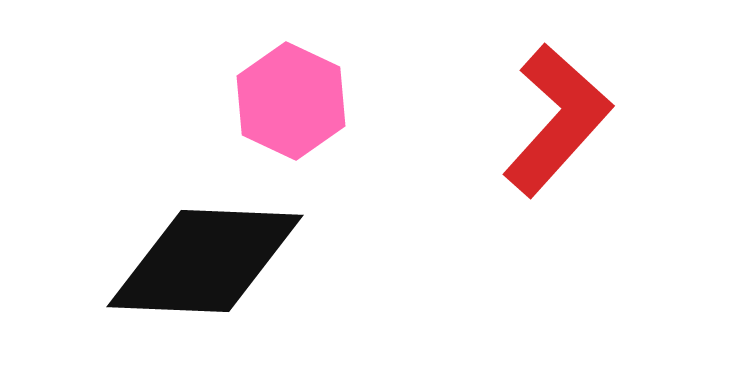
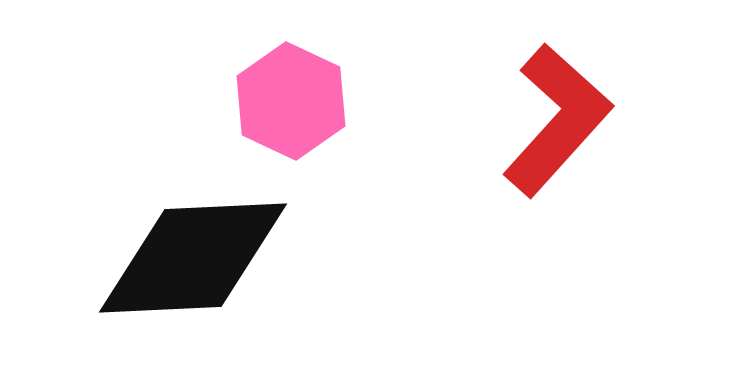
black diamond: moved 12 px left, 3 px up; rotated 5 degrees counterclockwise
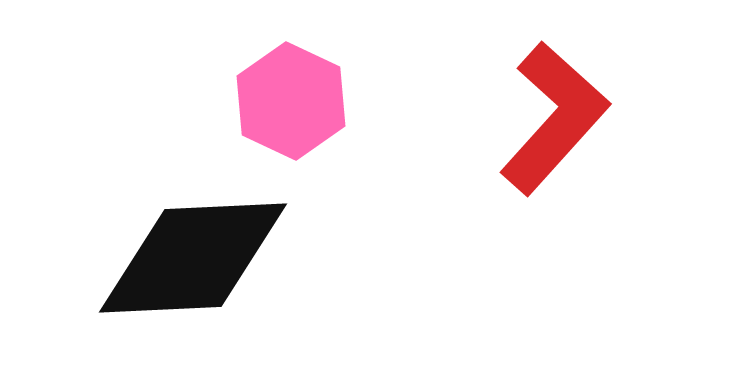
red L-shape: moved 3 px left, 2 px up
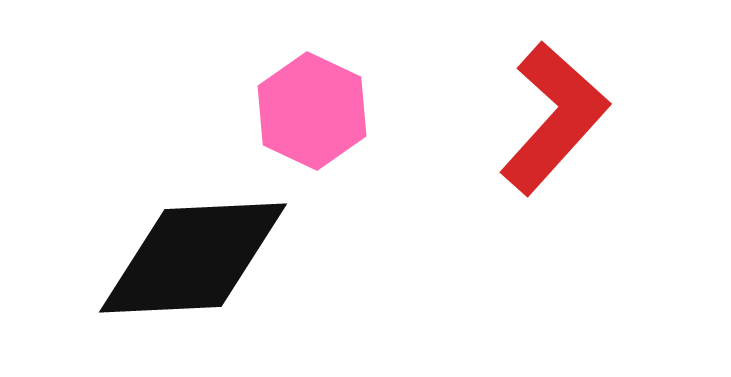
pink hexagon: moved 21 px right, 10 px down
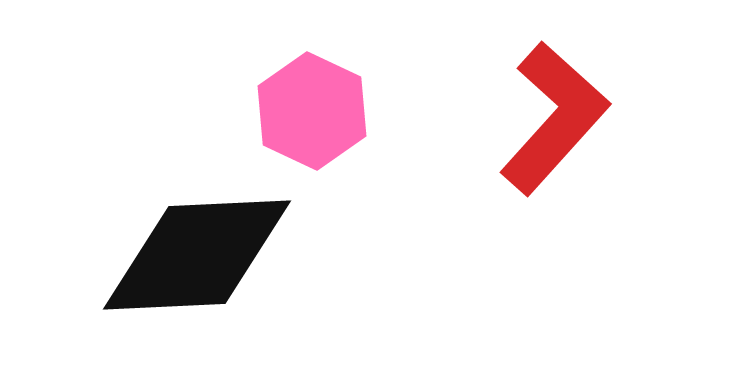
black diamond: moved 4 px right, 3 px up
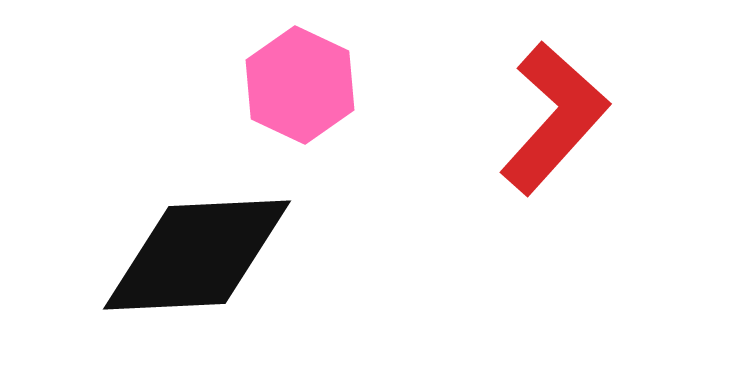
pink hexagon: moved 12 px left, 26 px up
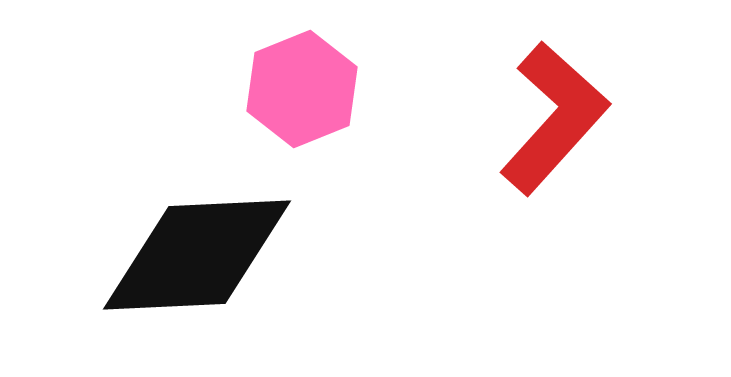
pink hexagon: moved 2 px right, 4 px down; rotated 13 degrees clockwise
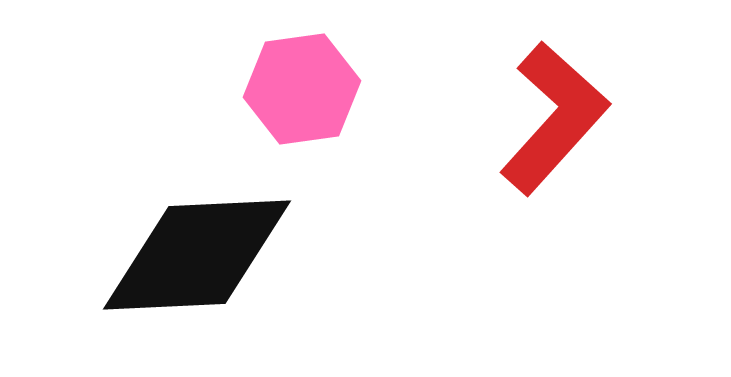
pink hexagon: rotated 14 degrees clockwise
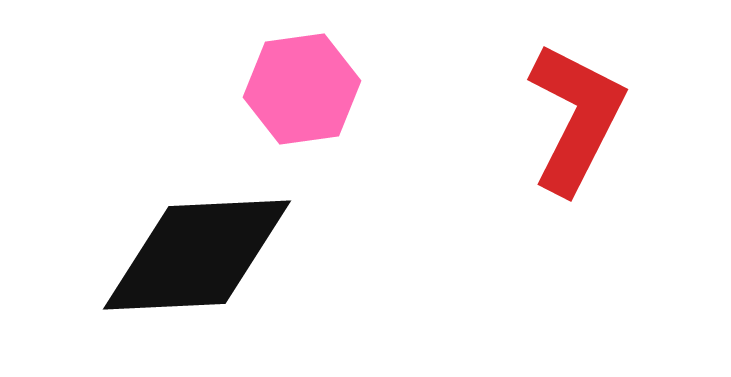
red L-shape: moved 22 px right; rotated 15 degrees counterclockwise
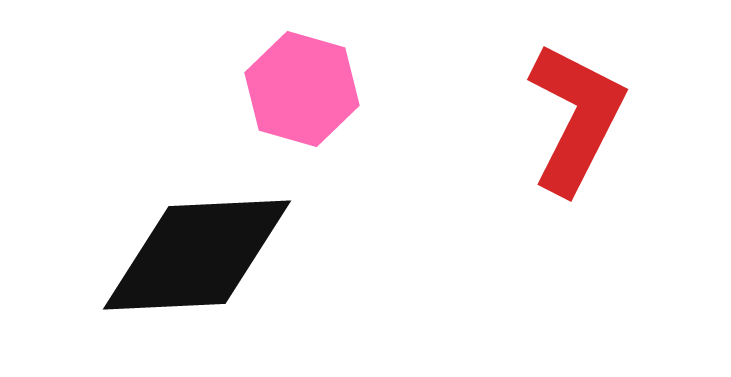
pink hexagon: rotated 24 degrees clockwise
